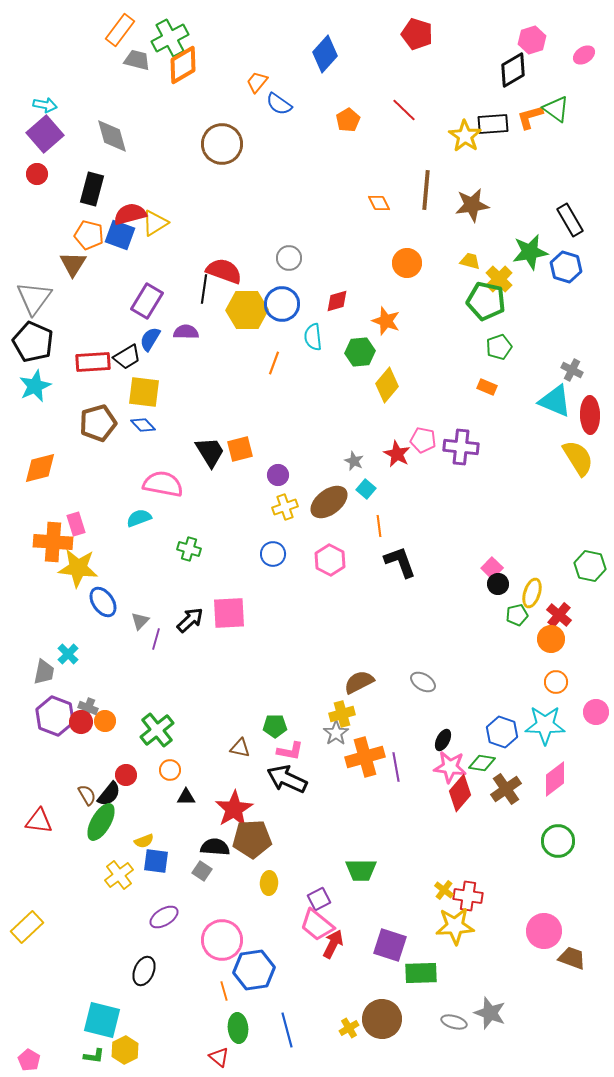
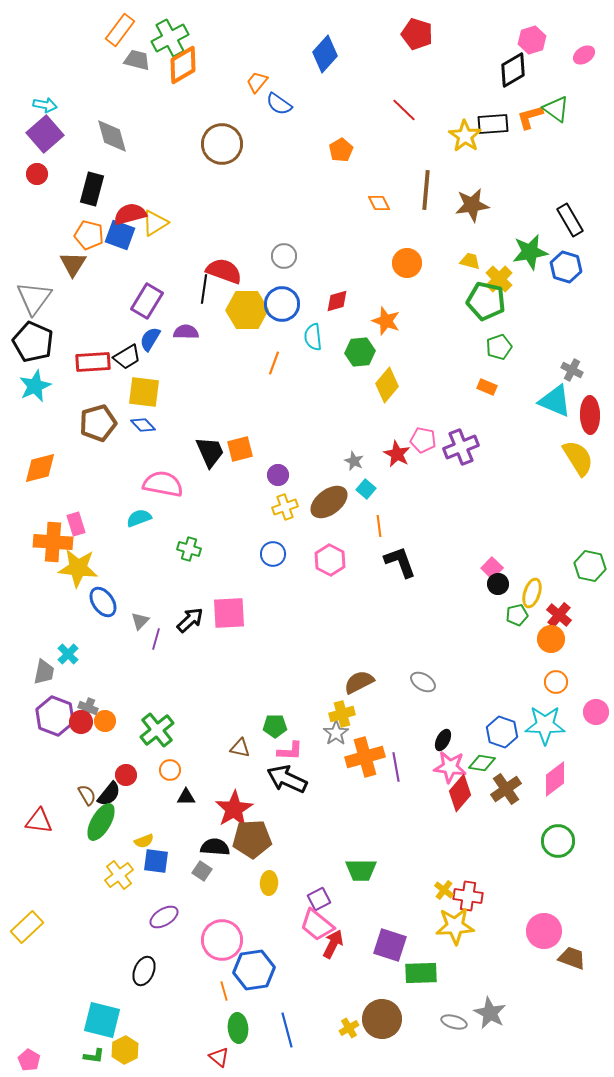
orange pentagon at (348, 120): moved 7 px left, 30 px down
gray circle at (289, 258): moved 5 px left, 2 px up
purple cross at (461, 447): rotated 28 degrees counterclockwise
black trapezoid at (210, 452): rotated 8 degrees clockwise
pink L-shape at (290, 751): rotated 8 degrees counterclockwise
gray star at (490, 1013): rotated 8 degrees clockwise
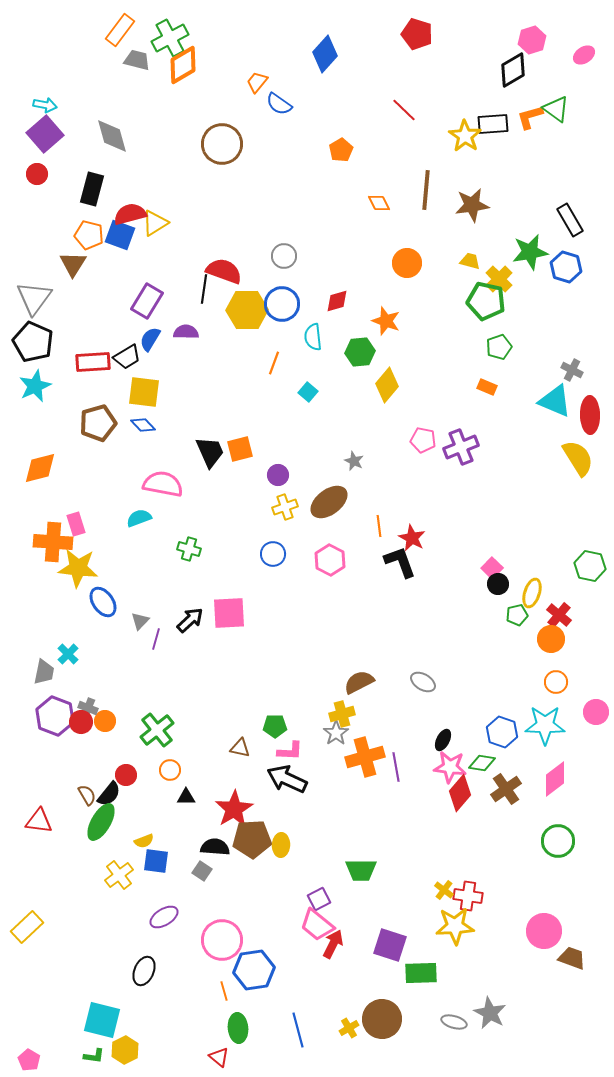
red star at (397, 454): moved 15 px right, 84 px down
cyan square at (366, 489): moved 58 px left, 97 px up
yellow ellipse at (269, 883): moved 12 px right, 38 px up
blue line at (287, 1030): moved 11 px right
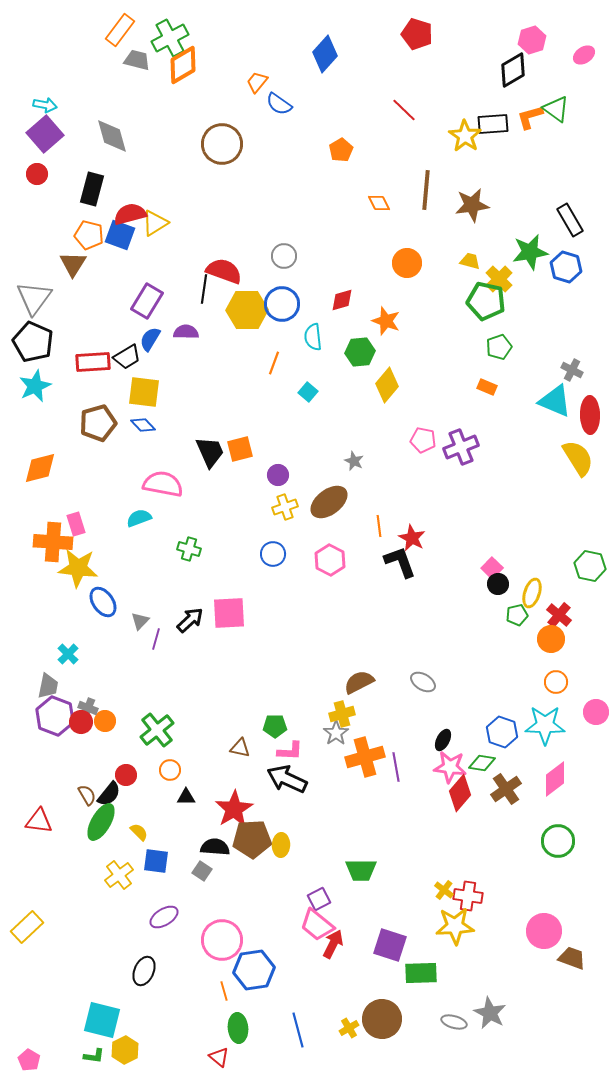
red diamond at (337, 301): moved 5 px right, 1 px up
gray trapezoid at (44, 672): moved 4 px right, 14 px down
yellow semicircle at (144, 841): moved 5 px left, 9 px up; rotated 114 degrees counterclockwise
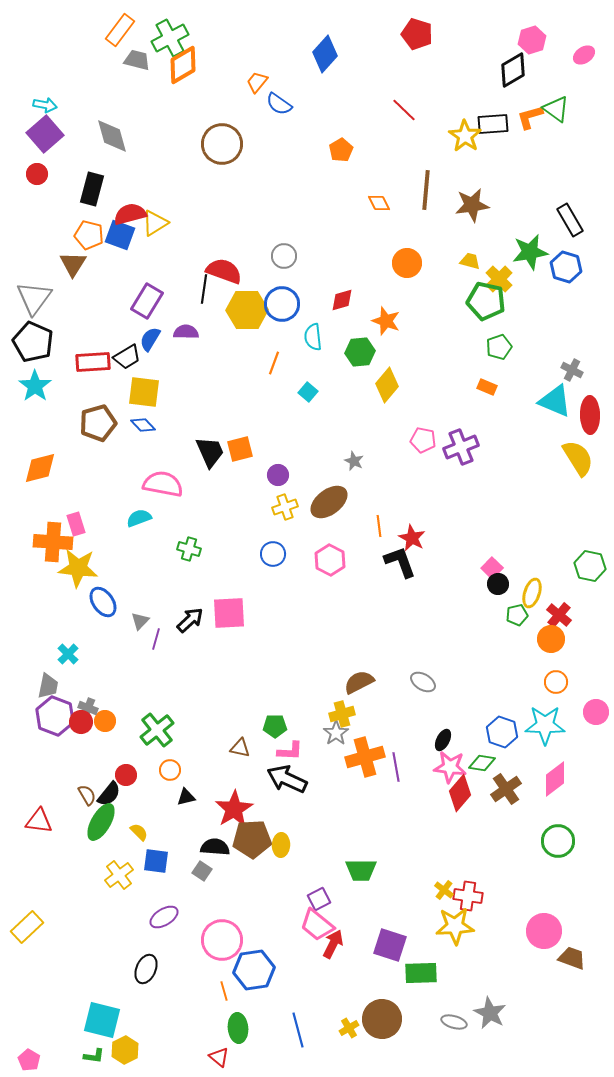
cyan star at (35, 386): rotated 12 degrees counterclockwise
black triangle at (186, 797): rotated 12 degrees counterclockwise
black ellipse at (144, 971): moved 2 px right, 2 px up
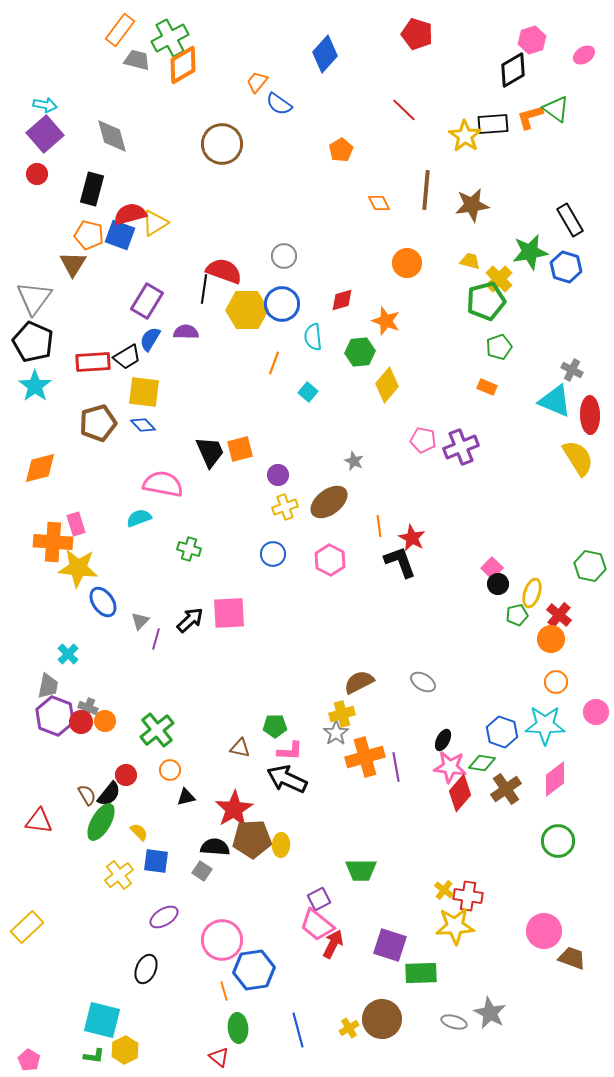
green pentagon at (486, 301): rotated 27 degrees counterclockwise
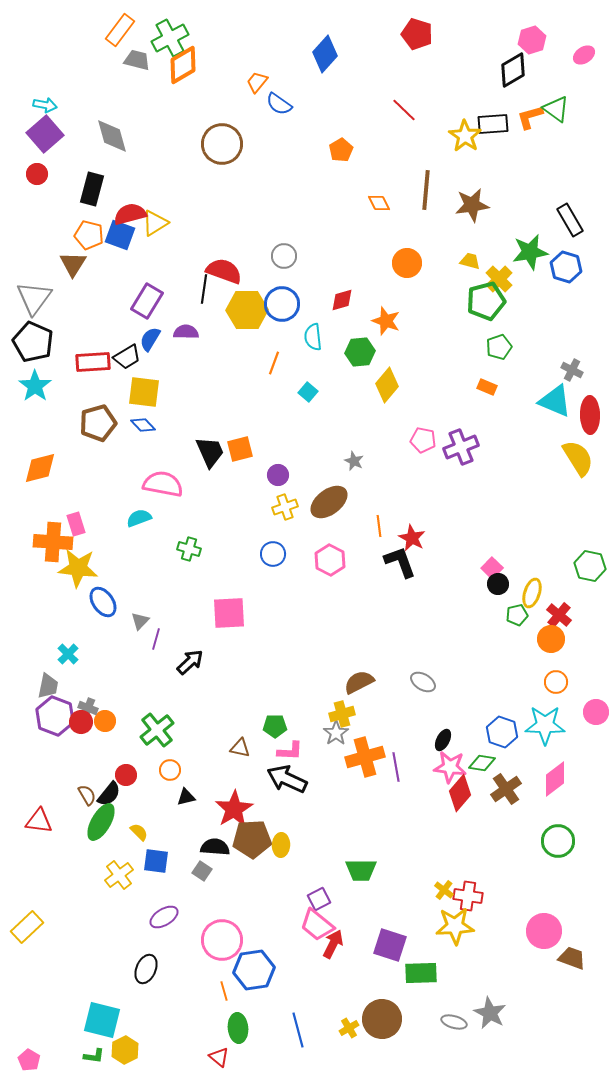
black arrow at (190, 620): moved 42 px down
